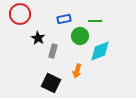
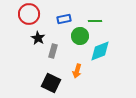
red circle: moved 9 px right
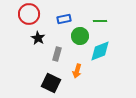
green line: moved 5 px right
gray rectangle: moved 4 px right, 3 px down
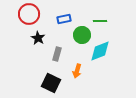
green circle: moved 2 px right, 1 px up
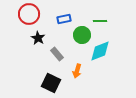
gray rectangle: rotated 56 degrees counterclockwise
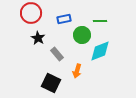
red circle: moved 2 px right, 1 px up
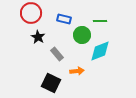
blue rectangle: rotated 24 degrees clockwise
black star: moved 1 px up
orange arrow: rotated 112 degrees counterclockwise
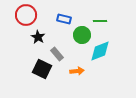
red circle: moved 5 px left, 2 px down
black square: moved 9 px left, 14 px up
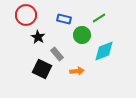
green line: moved 1 px left, 3 px up; rotated 32 degrees counterclockwise
cyan diamond: moved 4 px right
